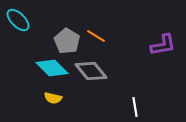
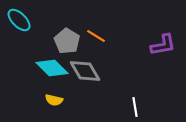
cyan ellipse: moved 1 px right
gray diamond: moved 6 px left; rotated 8 degrees clockwise
yellow semicircle: moved 1 px right, 2 px down
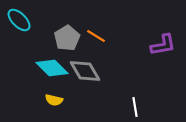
gray pentagon: moved 3 px up; rotated 10 degrees clockwise
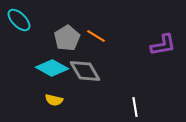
cyan diamond: rotated 16 degrees counterclockwise
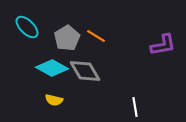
cyan ellipse: moved 8 px right, 7 px down
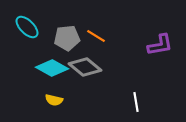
gray pentagon: rotated 25 degrees clockwise
purple L-shape: moved 3 px left
gray diamond: moved 4 px up; rotated 20 degrees counterclockwise
white line: moved 1 px right, 5 px up
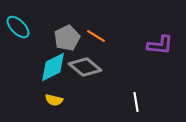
cyan ellipse: moved 9 px left
gray pentagon: rotated 20 degrees counterclockwise
purple L-shape: rotated 16 degrees clockwise
cyan diamond: moved 1 px right, 1 px up; rotated 56 degrees counterclockwise
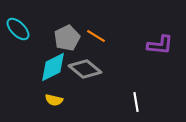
cyan ellipse: moved 2 px down
gray diamond: moved 2 px down
